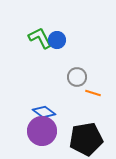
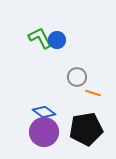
purple circle: moved 2 px right, 1 px down
black pentagon: moved 10 px up
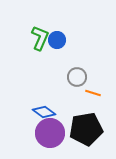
green L-shape: rotated 50 degrees clockwise
purple circle: moved 6 px right, 1 px down
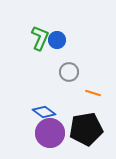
gray circle: moved 8 px left, 5 px up
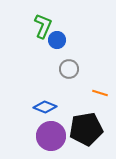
green L-shape: moved 3 px right, 12 px up
gray circle: moved 3 px up
orange line: moved 7 px right
blue diamond: moved 1 px right, 5 px up; rotated 15 degrees counterclockwise
purple circle: moved 1 px right, 3 px down
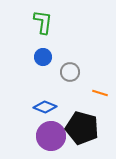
green L-shape: moved 4 px up; rotated 15 degrees counterclockwise
blue circle: moved 14 px left, 17 px down
gray circle: moved 1 px right, 3 px down
black pentagon: moved 4 px left, 1 px up; rotated 24 degrees clockwise
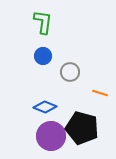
blue circle: moved 1 px up
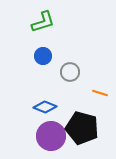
green L-shape: rotated 65 degrees clockwise
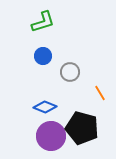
orange line: rotated 42 degrees clockwise
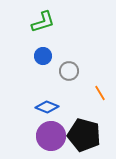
gray circle: moved 1 px left, 1 px up
blue diamond: moved 2 px right
black pentagon: moved 2 px right, 7 px down
